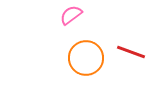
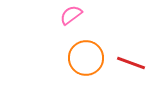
red line: moved 11 px down
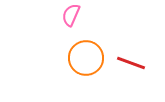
pink semicircle: rotated 30 degrees counterclockwise
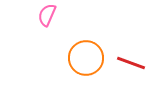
pink semicircle: moved 24 px left
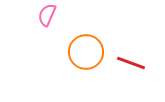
orange circle: moved 6 px up
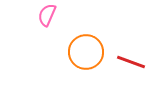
red line: moved 1 px up
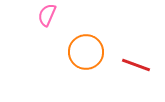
red line: moved 5 px right, 3 px down
